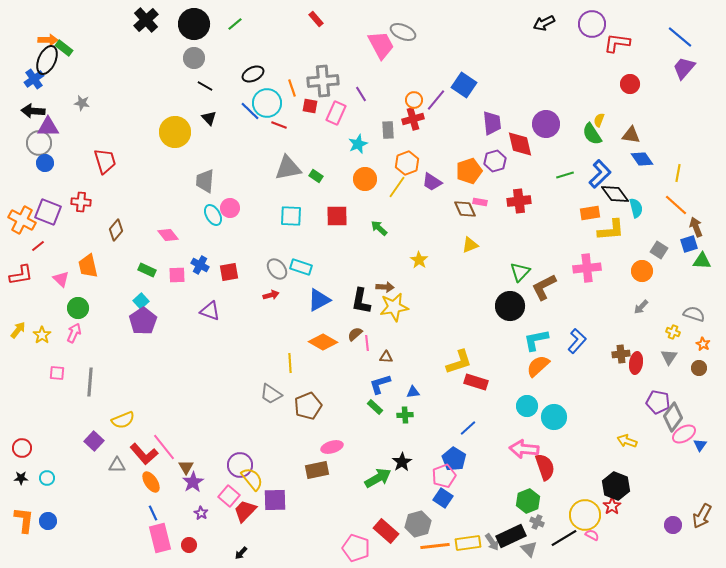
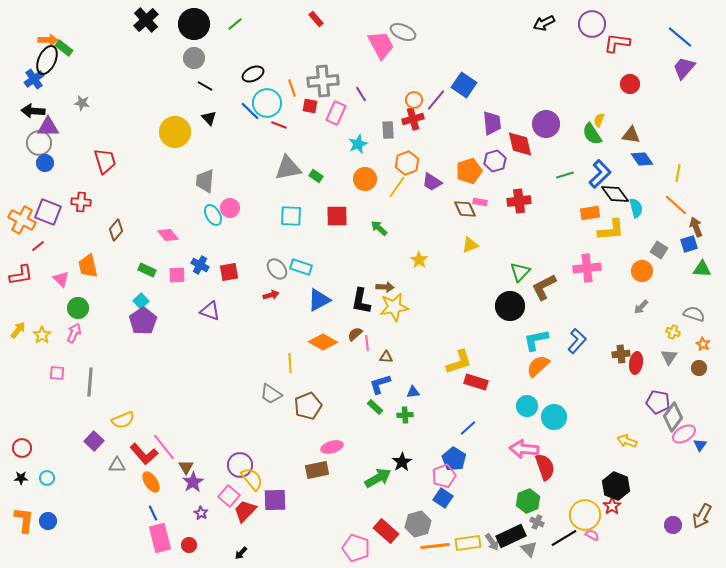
green triangle at (702, 261): moved 8 px down
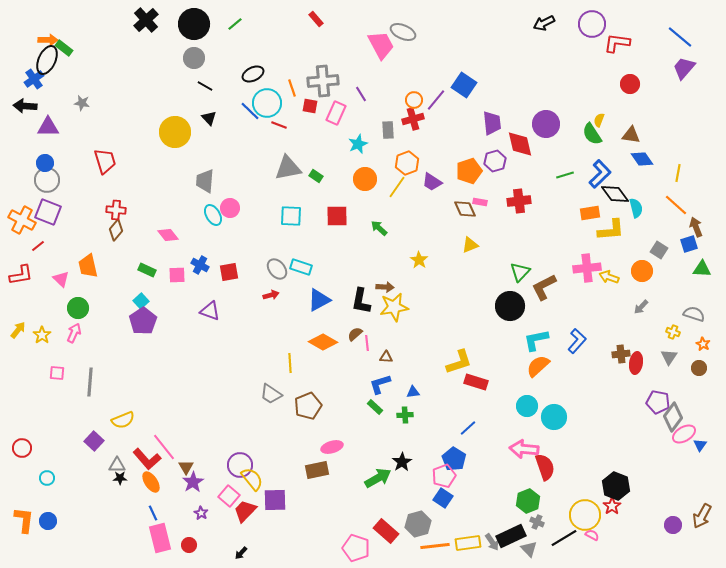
black arrow at (33, 111): moved 8 px left, 5 px up
gray circle at (39, 143): moved 8 px right, 37 px down
red cross at (81, 202): moved 35 px right, 8 px down
yellow arrow at (627, 441): moved 18 px left, 164 px up
red L-shape at (144, 454): moved 3 px right, 5 px down
black star at (21, 478): moved 99 px right
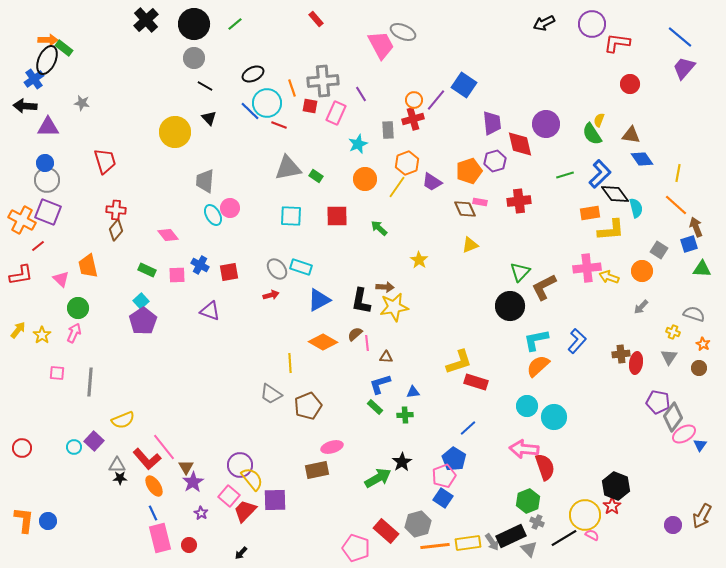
cyan circle at (47, 478): moved 27 px right, 31 px up
orange ellipse at (151, 482): moved 3 px right, 4 px down
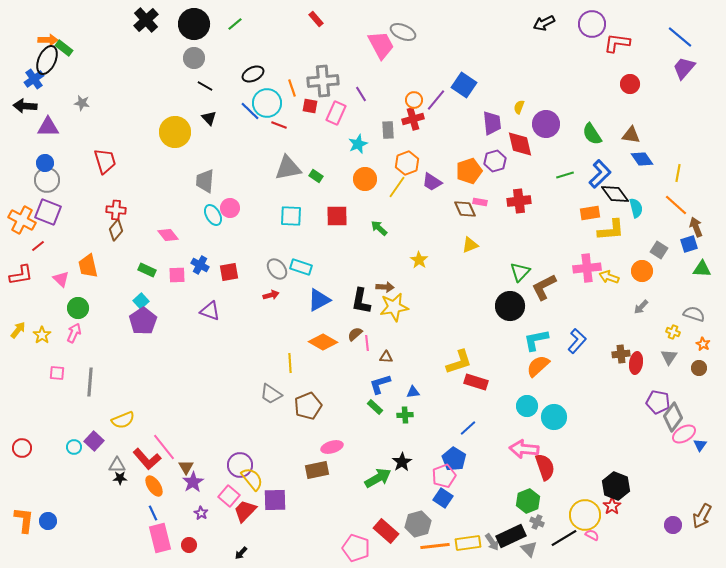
yellow semicircle at (599, 120): moved 80 px left, 13 px up
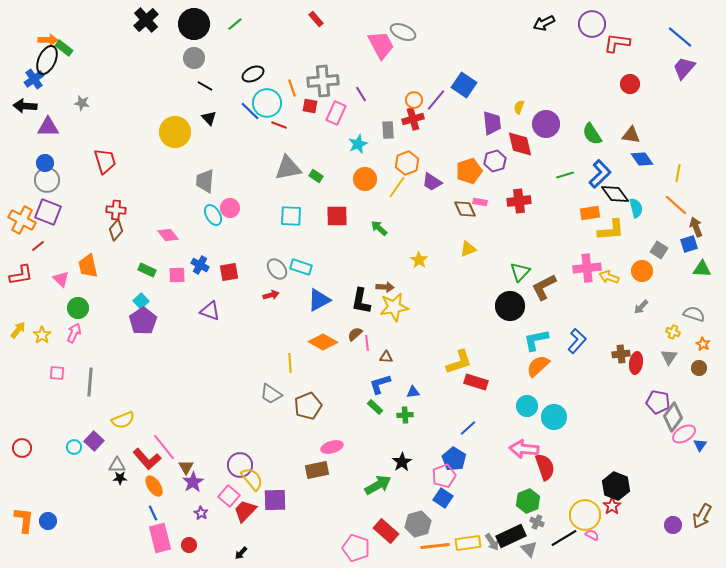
yellow triangle at (470, 245): moved 2 px left, 4 px down
green arrow at (378, 478): moved 7 px down
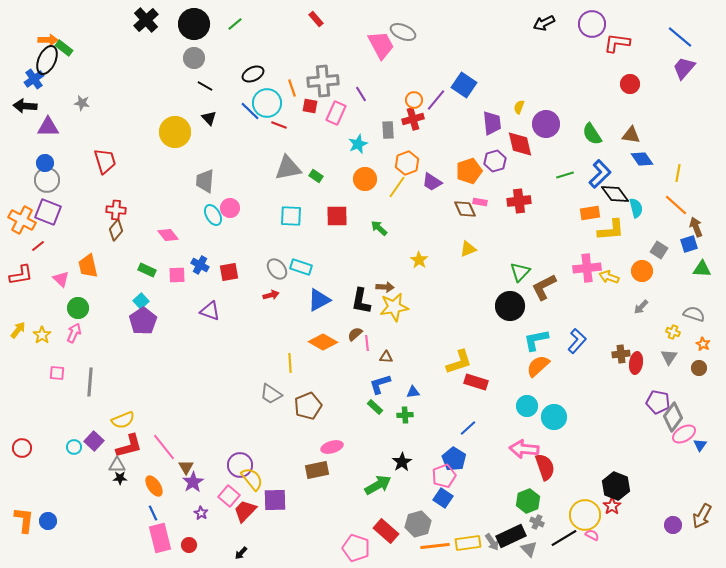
red L-shape at (147, 459): moved 18 px left, 13 px up; rotated 64 degrees counterclockwise
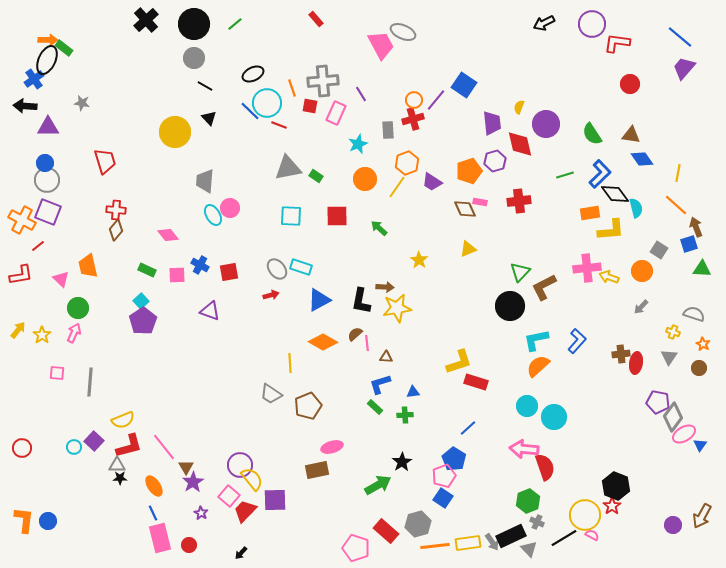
yellow star at (394, 307): moved 3 px right, 1 px down
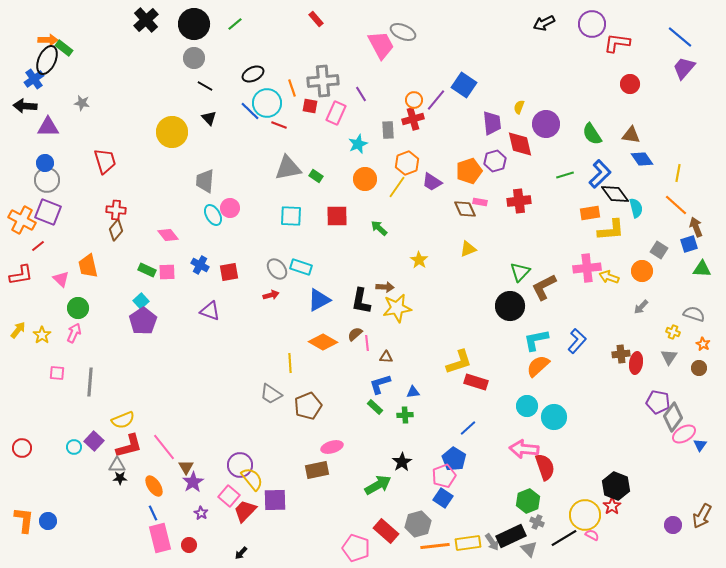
yellow circle at (175, 132): moved 3 px left
pink square at (177, 275): moved 10 px left, 3 px up
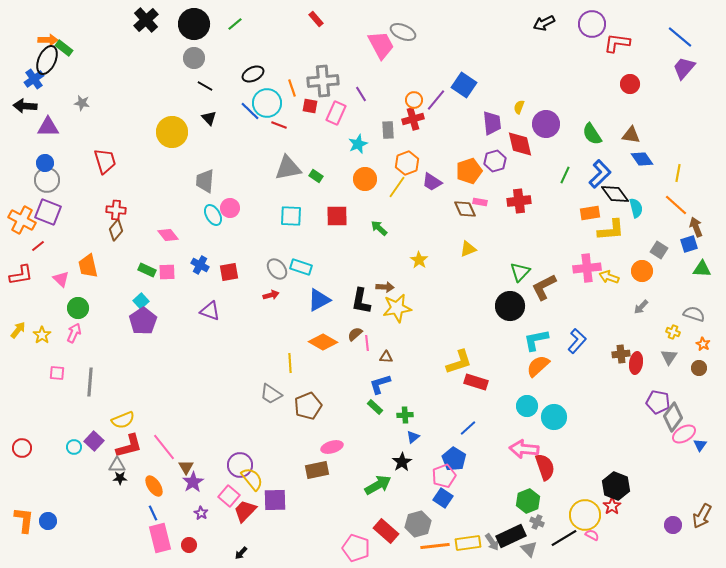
green line at (565, 175): rotated 48 degrees counterclockwise
blue triangle at (413, 392): moved 45 px down; rotated 32 degrees counterclockwise
